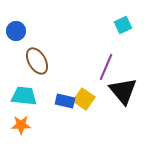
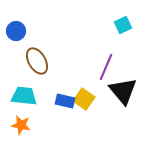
orange star: rotated 12 degrees clockwise
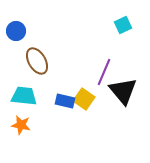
purple line: moved 2 px left, 5 px down
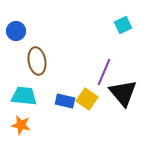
brown ellipse: rotated 20 degrees clockwise
black triangle: moved 2 px down
yellow square: moved 3 px right
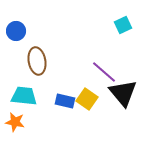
purple line: rotated 72 degrees counterclockwise
orange star: moved 6 px left, 3 px up
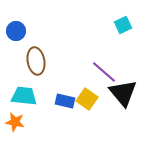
brown ellipse: moved 1 px left
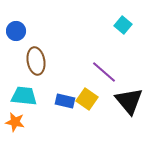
cyan square: rotated 24 degrees counterclockwise
black triangle: moved 6 px right, 8 px down
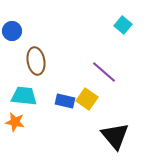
blue circle: moved 4 px left
black triangle: moved 14 px left, 35 px down
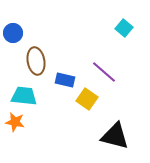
cyan square: moved 1 px right, 3 px down
blue circle: moved 1 px right, 2 px down
blue rectangle: moved 21 px up
black triangle: rotated 36 degrees counterclockwise
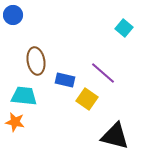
blue circle: moved 18 px up
purple line: moved 1 px left, 1 px down
